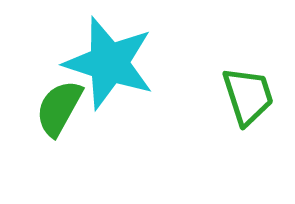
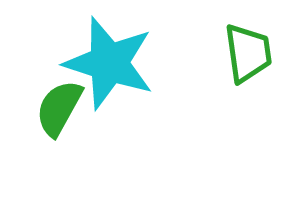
green trapezoid: moved 43 px up; rotated 10 degrees clockwise
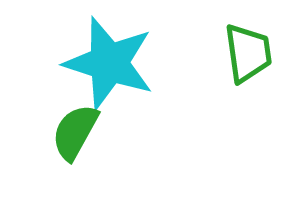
green semicircle: moved 16 px right, 24 px down
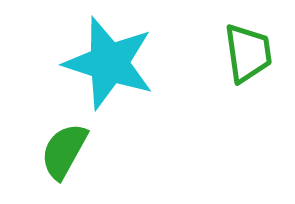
green semicircle: moved 11 px left, 19 px down
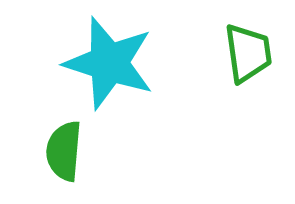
green semicircle: rotated 24 degrees counterclockwise
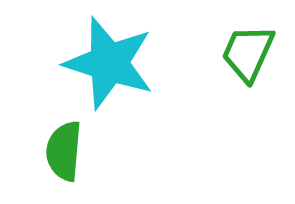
green trapezoid: rotated 148 degrees counterclockwise
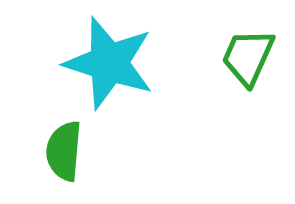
green trapezoid: moved 4 px down
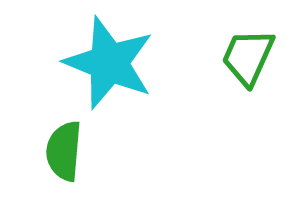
cyan star: rotated 4 degrees clockwise
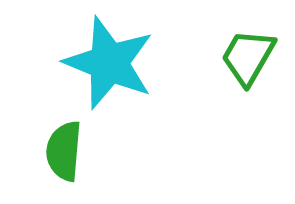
green trapezoid: rotated 6 degrees clockwise
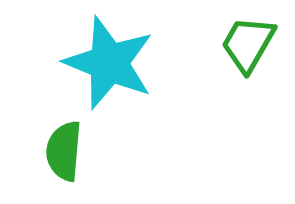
green trapezoid: moved 13 px up
